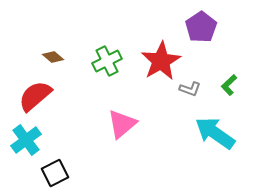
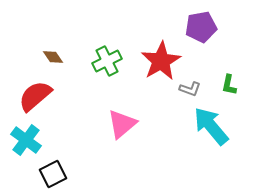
purple pentagon: rotated 24 degrees clockwise
brown diamond: rotated 15 degrees clockwise
green L-shape: rotated 35 degrees counterclockwise
cyan arrow: moved 4 px left, 7 px up; rotated 15 degrees clockwise
cyan cross: rotated 16 degrees counterclockwise
black square: moved 2 px left, 1 px down
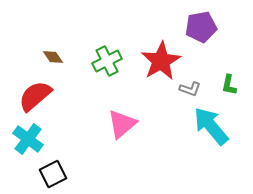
cyan cross: moved 2 px right, 1 px up
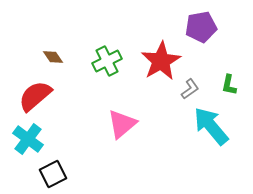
gray L-shape: rotated 55 degrees counterclockwise
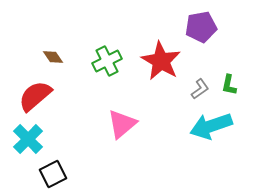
red star: rotated 12 degrees counterclockwise
gray L-shape: moved 10 px right
cyan arrow: rotated 69 degrees counterclockwise
cyan cross: rotated 8 degrees clockwise
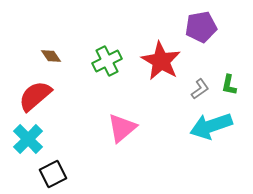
brown diamond: moved 2 px left, 1 px up
pink triangle: moved 4 px down
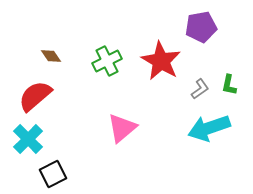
cyan arrow: moved 2 px left, 2 px down
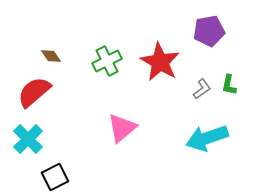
purple pentagon: moved 8 px right, 4 px down
red star: moved 1 px left, 1 px down
gray L-shape: moved 2 px right
red semicircle: moved 1 px left, 4 px up
cyan arrow: moved 2 px left, 10 px down
black square: moved 2 px right, 3 px down
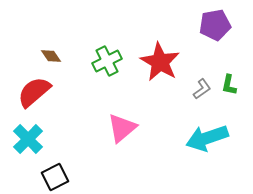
purple pentagon: moved 6 px right, 6 px up
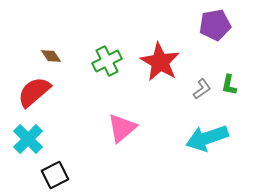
black square: moved 2 px up
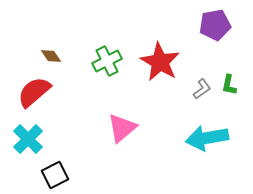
cyan arrow: rotated 9 degrees clockwise
